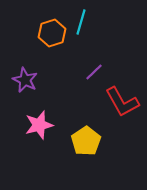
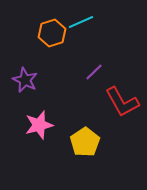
cyan line: rotated 50 degrees clockwise
yellow pentagon: moved 1 px left, 1 px down
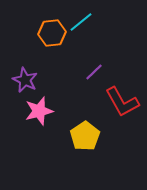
cyan line: rotated 15 degrees counterclockwise
orange hexagon: rotated 12 degrees clockwise
pink star: moved 14 px up
yellow pentagon: moved 6 px up
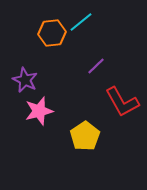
purple line: moved 2 px right, 6 px up
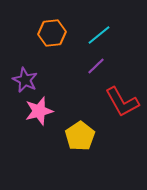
cyan line: moved 18 px right, 13 px down
yellow pentagon: moved 5 px left
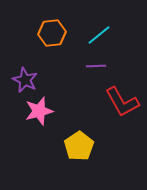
purple line: rotated 42 degrees clockwise
yellow pentagon: moved 1 px left, 10 px down
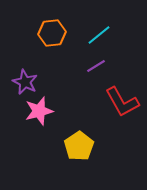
purple line: rotated 30 degrees counterclockwise
purple star: moved 2 px down
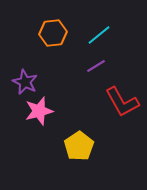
orange hexagon: moved 1 px right
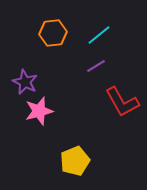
yellow pentagon: moved 4 px left, 15 px down; rotated 12 degrees clockwise
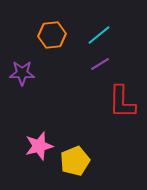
orange hexagon: moved 1 px left, 2 px down
purple line: moved 4 px right, 2 px up
purple star: moved 3 px left, 9 px up; rotated 25 degrees counterclockwise
red L-shape: rotated 30 degrees clockwise
pink star: moved 35 px down
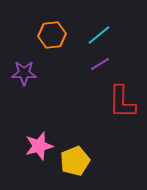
purple star: moved 2 px right
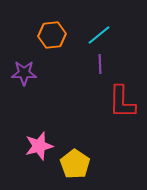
purple line: rotated 60 degrees counterclockwise
yellow pentagon: moved 3 px down; rotated 16 degrees counterclockwise
